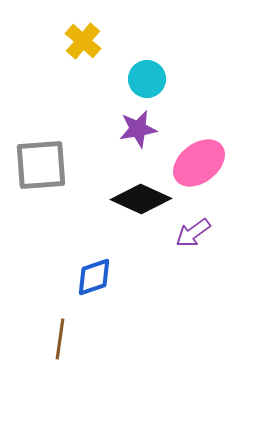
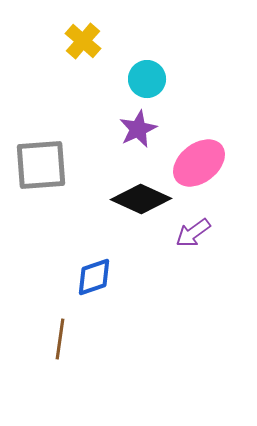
purple star: rotated 15 degrees counterclockwise
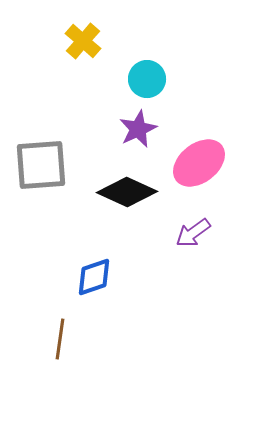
black diamond: moved 14 px left, 7 px up
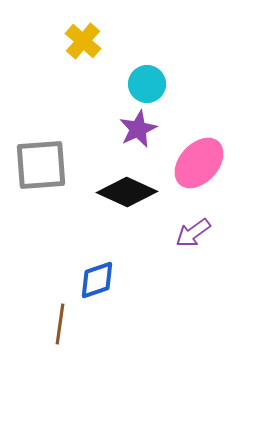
cyan circle: moved 5 px down
pink ellipse: rotated 10 degrees counterclockwise
blue diamond: moved 3 px right, 3 px down
brown line: moved 15 px up
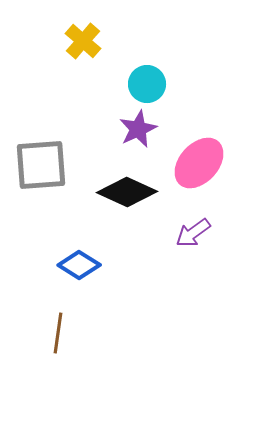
blue diamond: moved 18 px left, 15 px up; rotated 51 degrees clockwise
brown line: moved 2 px left, 9 px down
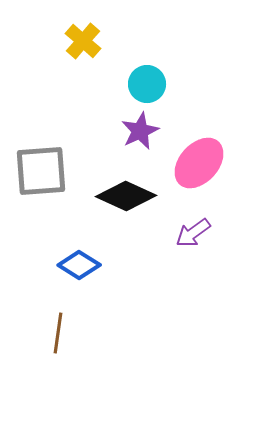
purple star: moved 2 px right, 2 px down
gray square: moved 6 px down
black diamond: moved 1 px left, 4 px down
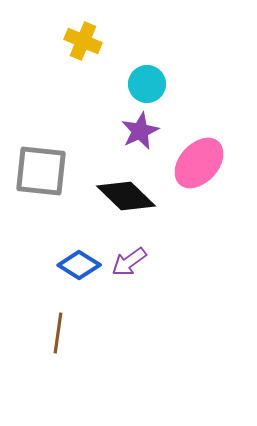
yellow cross: rotated 18 degrees counterclockwise
gray square: rotated 10 degrees clockwise
black diamond: rotated 20 degrees clockwise
purple arrow: moved 64 px left, 29 px down
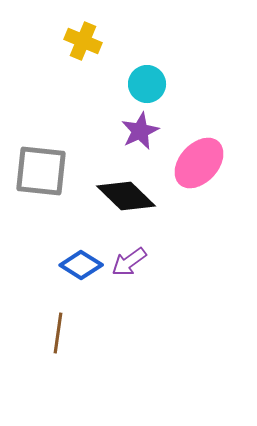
blue diamond: moved 2 px right
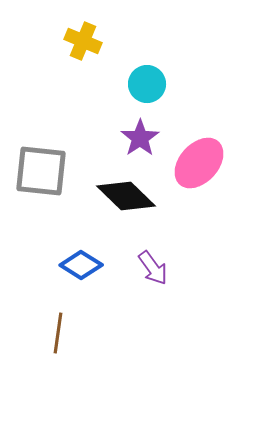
purple star: moved 7 px down; rotated 9 degrees counterclockwise
purple arrow: moved 24 px right, 6 px down; rotated 90 degrees counterclockwise
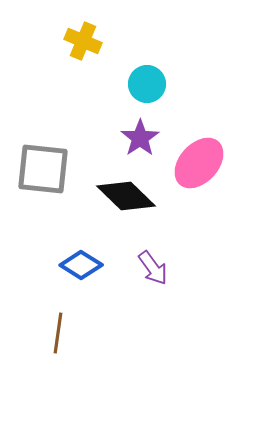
gray square: moved 2 px right, 2 px up
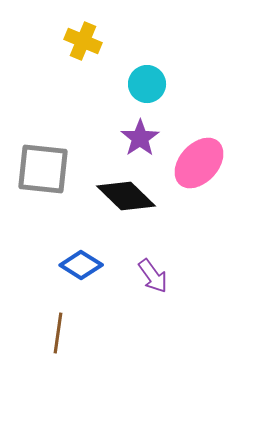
purple arrow: moved 8 px down
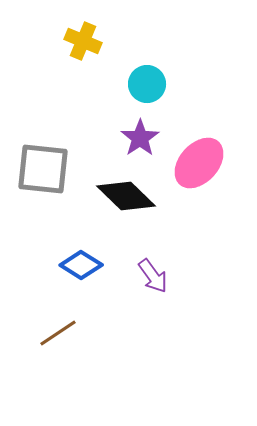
brown line: rotated 48 degrees clockwise
